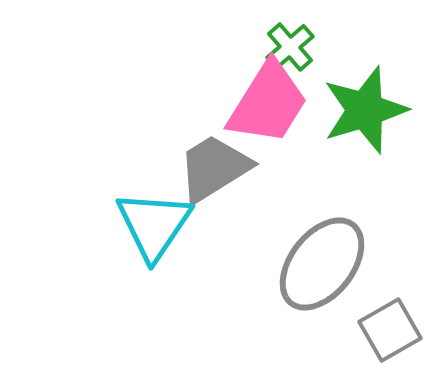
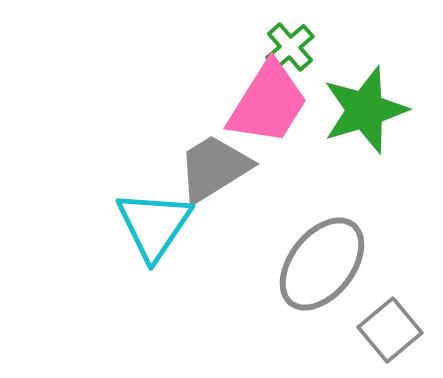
gray square: rotated 10 degrees counterclockwise
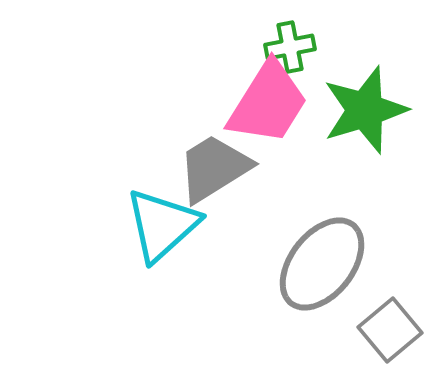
green cross: rotated 30 degrees clockwise
cyan triangle: moved 8 px right; rotated 14 degrees clockwise
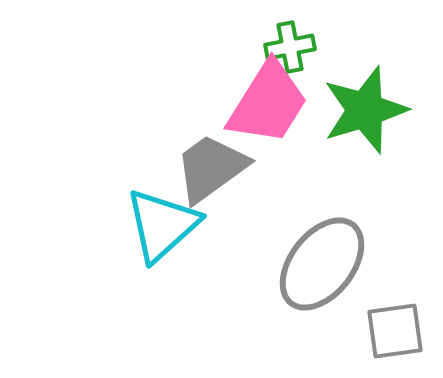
gray trapezoid: moved 3 px left; rotated 4 degrees counterclockwise
gray square: moved 5 px right, 1 px down; rotated 32 degrees clockwise
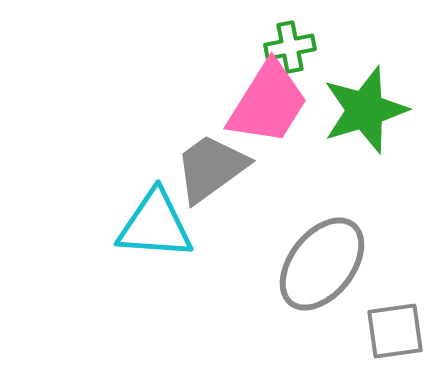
cyan triangle: moved 7 px left; rotated 46 degrees clockwise
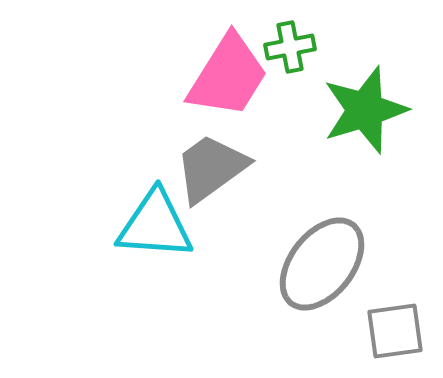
pink trapezoid: moved 40 px left, 27 px up
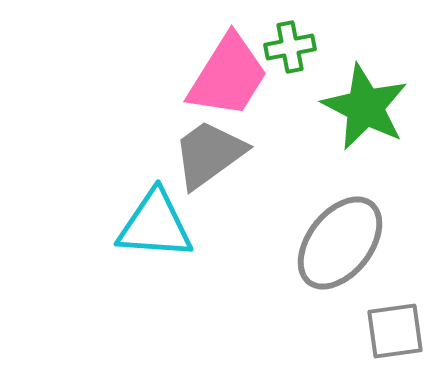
green star: moved 3 px up; rotated 28 degrees counterclockwise
gray trapezoid: moved 2 px left, 14 px up
gray ellipse: moved 18 px right, 21 px up
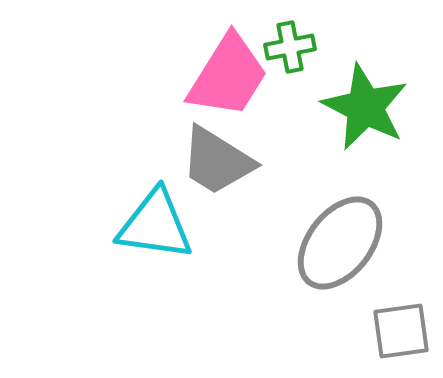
gray trapezoid: moved 8 px right, 7 px down; rotated 112 degrees counterclockwise
cyan triangle: rotated 4 degrees clockwise
gray square: moved 6 px right
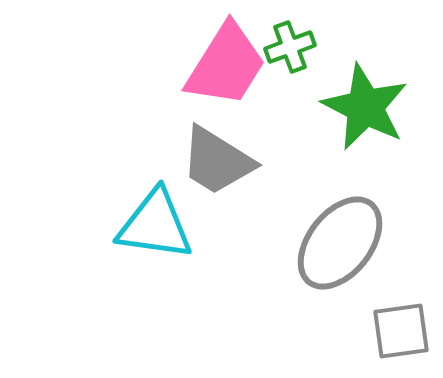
green cross: rotated 9 degrees counterclockwise
pink trapezoid: moved 2 px left, 11 px up
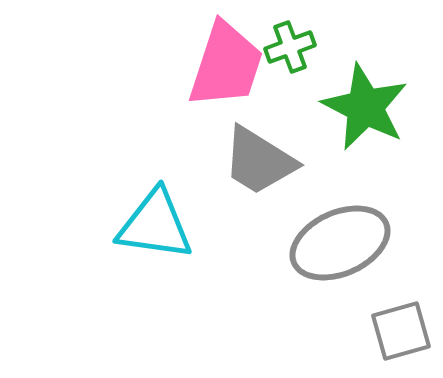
pink trapezoid: rotated 14 degrees counterclockwise
gray trapezoid: moved 42 px right
gray ellipse: rotated 28 degrees clockwise
gray square: rotated 8 degrees counterclockwise
